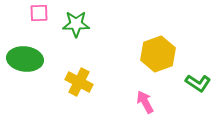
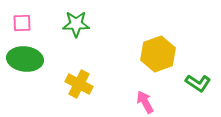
pink square: moved 17 px left, 10 px down
yellow cross: moved 2 px down
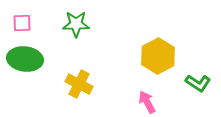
yellow hexagon: moved 2 px down; rotated 8 degrees counterclockwise
pink arrow: moved 2 px right
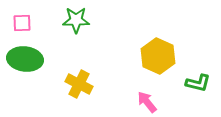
green star: moved 4 px up
yellow hexagon: rotated 8 degrees counterclockwise
green L-shape: rotated 20 degrees counterclockwise
pink arrow: rotated 10 degrees counterclockwise
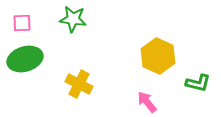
green star: moved 3 px left, 1 px up; rotated 8 degrees clockwise
green ellipse: rotated 24 degrees counterclockwise
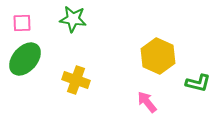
green ellipse: rotated 32 degrees counterclockwise
yellow cross: moved 3 px left, 4 px up; rotated 8 degrees counterclockwise
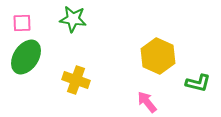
green ellipse: moved 1 px right, 2 px up; rotated 8 degrees counterclockwise
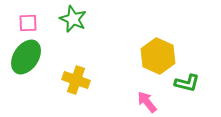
green star: rotated 16 degrees clockwise
pink square: moved 6 px right
green L-shape: moved 11 px left
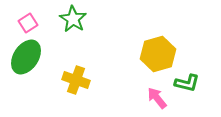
green star: rotated 8 degrees clockwise
pink square: rotated 30 degrees counterclockwise
yellow hexagon: moved 2 px up; rotated 20 degrees clockwise
pink arrow: moved 10 px right, 4 px up
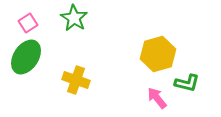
green star: moved 1 px right, 1 px up
